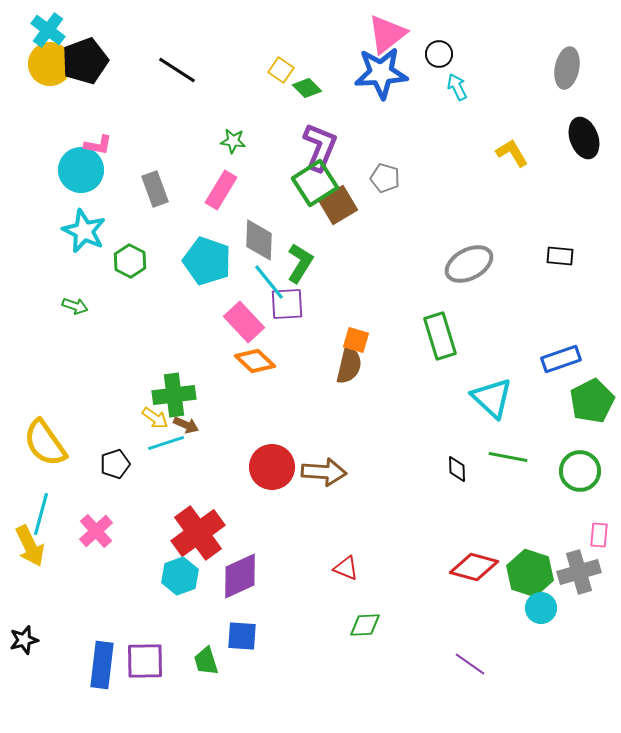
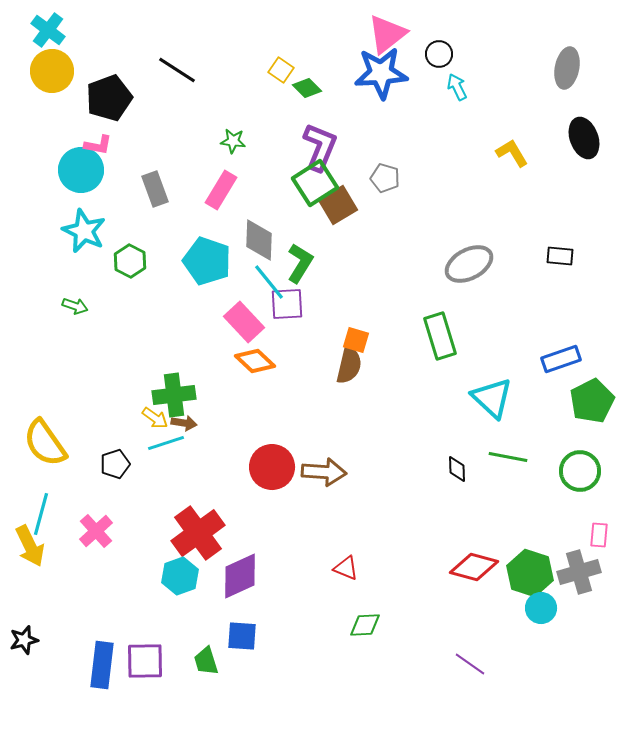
black pentagon at (85, 61): moved 24 px right, 37 px down
yellow circle at (50, 64): moved 2 px right, 7 px down
brown arrow at (186, 425): moved 2 px left, 2 px up; rotated 15 degrees counterclockwise
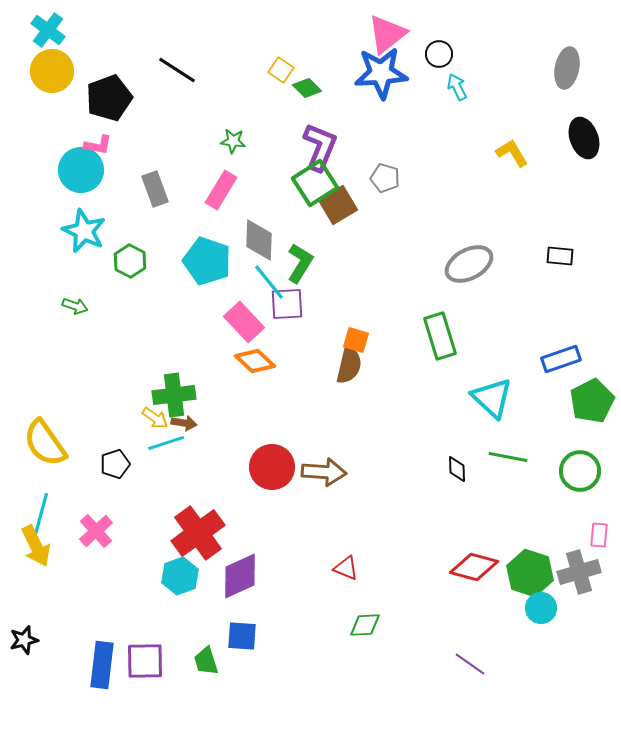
yellow arrow at (30, 546): moved 6 px right
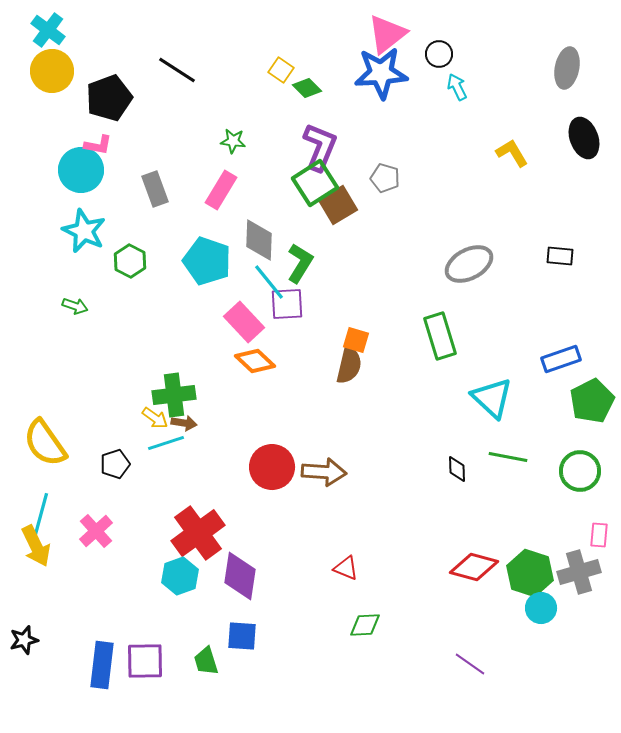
purple diamond at (240, 576): rotated 57 degrees counterclockwise
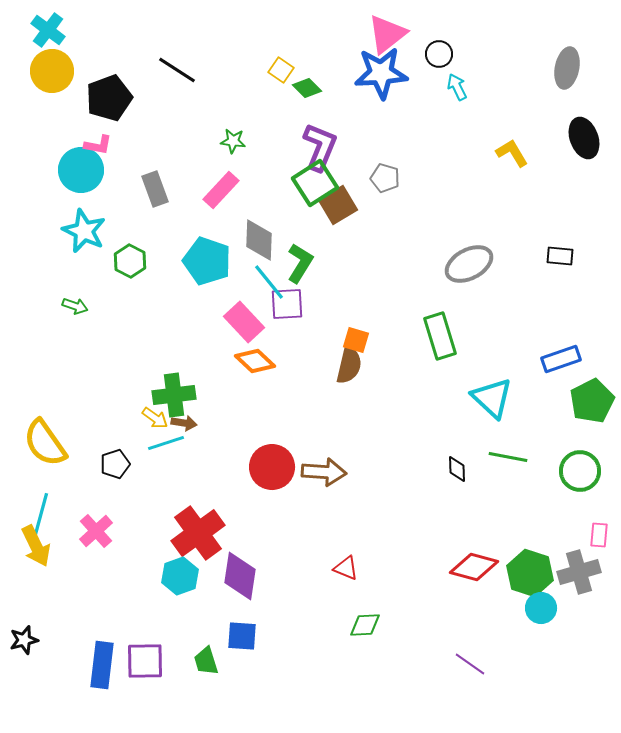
pink rectangle at (221, 190): rotated 12 degrees clockwise
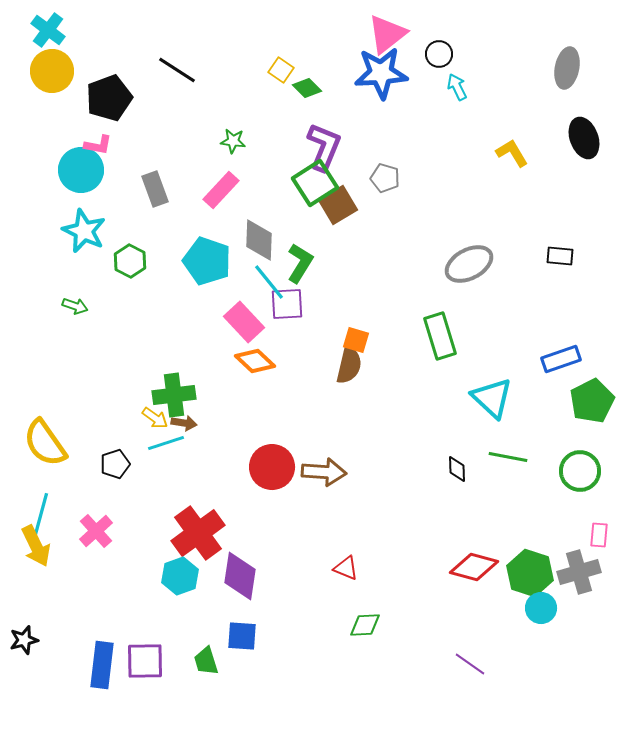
purple L-shape at (320, 147): moved 4 px right
